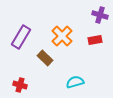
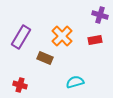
brown rectangle: rotated 21 degrees counterclockwise
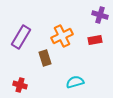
orange cross: rotated 20 degrees clockwise
brown rectangle: rotated 49 degrees clockwise
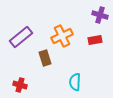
purple rectangle: rotated 20 degrees clockwise
cyan semicircle: rotated 72 degrees counterclockwise
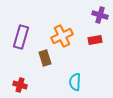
purple rectangle: rotated 35 degrees counterclockwise
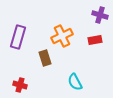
purple rectangle: moved 3 px left
cyan semicircle: rotated 30 degrees counterclockwise
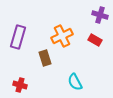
red rectangle: rotated 40 degrees clockwise
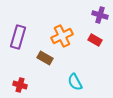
brown rectangle: rotated 42 degrees counterclockwise
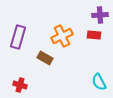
purple cross: rotated 21 degrees counterclockwise
red rectangle: moved 1 px left, 5 px up; rotated 24 degrees counterclockwise
cyan semicircle: moved 24 px right
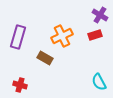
purple cross: rotated 35 degrees clockwise
red rectangle: moved 1 px right; rotated 24 degrees counterclockwise
